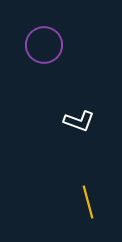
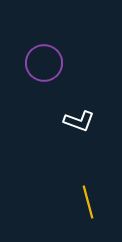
purple circle: moved 18 px down
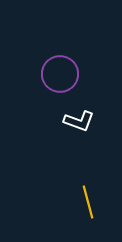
purple circle: moved 16 px right, 11 px down
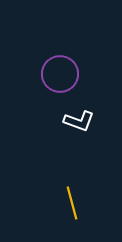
yellow line: moved 16 px left, 1 px down
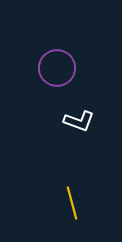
purple circle: moved 3 px left, 6 px up
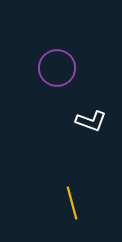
white L-shape: moved 12 px right
